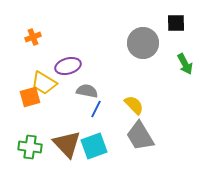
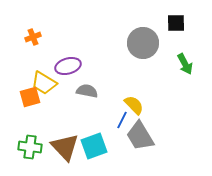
blue line: moved 26 px right, 11 px down
brown triangle: moved 2 px left, 3 px down
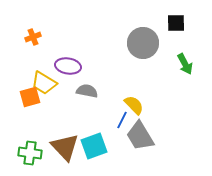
purple ellipse: rotated 25 degrees clockwise
green cross: moved 6 px down
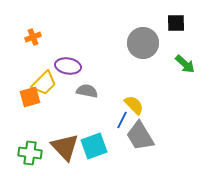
green arrow: rotated 20 degrees counterclockwise
yellow trapezoid: rotated 76 degrees counterclockwise
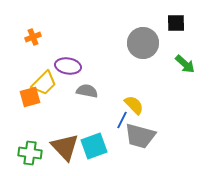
gray trapezoid: rotated 44 degrees counterclockwise
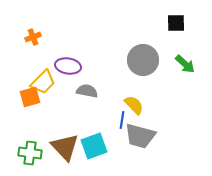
gray circle: moved 17 px down
yellow trapezoid: moved 1 px left, 1 px up
blue line: rotated 18 degrees counterclockwise
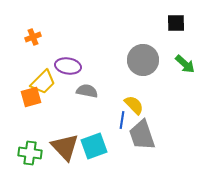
orange square: moved 1 px right
gray trapezoid: moved 2 px right, 1 px up; rotated 56 degrees clockwise
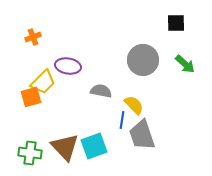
gray semicircle: moved 14 px right
